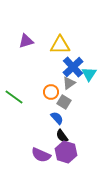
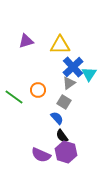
orange circle: moved 13 px left, 2 px up
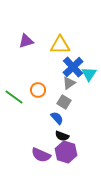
black semicircle: rotated 32 degrees counterclockwise
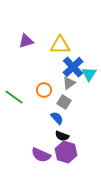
orange circle: moved 6 px right
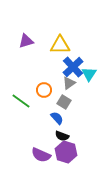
green line: moved 7 px right, 4 px down
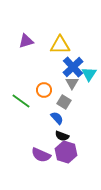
gray triangle: moved 3 px right; rotated 24 degrees counterclockwise
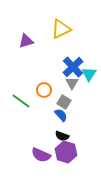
yellow triangle: moved 1 px right, 16 px up; rotated 25 degrees counterclockwise
blue semicircle: moved 4 px right, 3 px up
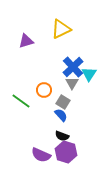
gray square: moved 1 px left
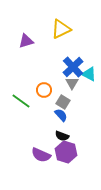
cyan triangle: rotated 35 degrees counterclockwise
